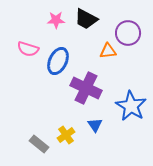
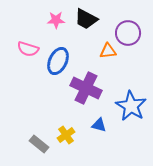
blue triangle: moved 4 px right; rotated 42 degrees counterclockwise
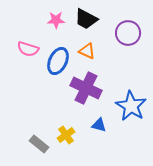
orange triangle: moved 21 px left; rotated 30 degrees clockwise
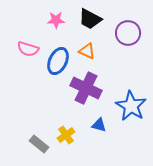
black trapezoid: moved 4 px right
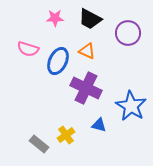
pink star: moved 1 px left, 2 px up
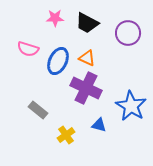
black trapezoid: moved 3 px left, 4 px down
orange triangle: moved 7 px down
gray rectangle: moved 1 px left, 34 px up
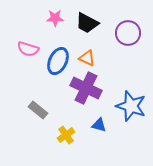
blue star: rotated 12 degrees counterclockwise
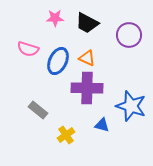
purple circle: moved 1 px right, 2 px down
purple cross: moved 1 px right; rotated 24 degrees counterclockwise
blue triangle: moved 3 px right
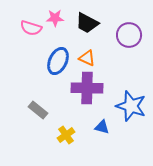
pink semicircle: moved 3 px right, 21 px up
blue triangle: moved 2 px down
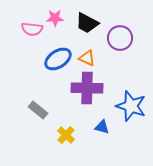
pink semicircle: moved 1 px right, 1 px down; rotated 10 degrees counterclockwise
purple circle: moved 9 px left, 3 px down
blue ellipse: moved 2 px up; rotated 32 degrees clockwise
yellow cross: rotated 12 degrees counterclockwise
